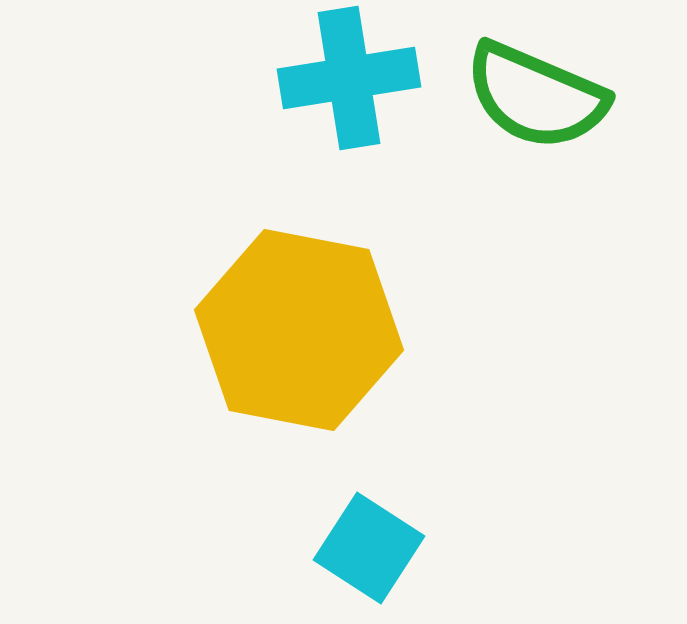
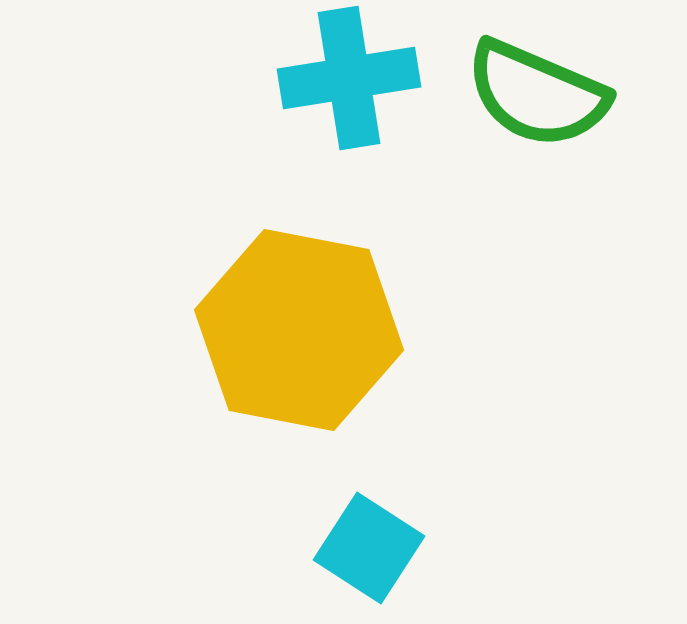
green semicircle: moved 1 px right, 2 px up
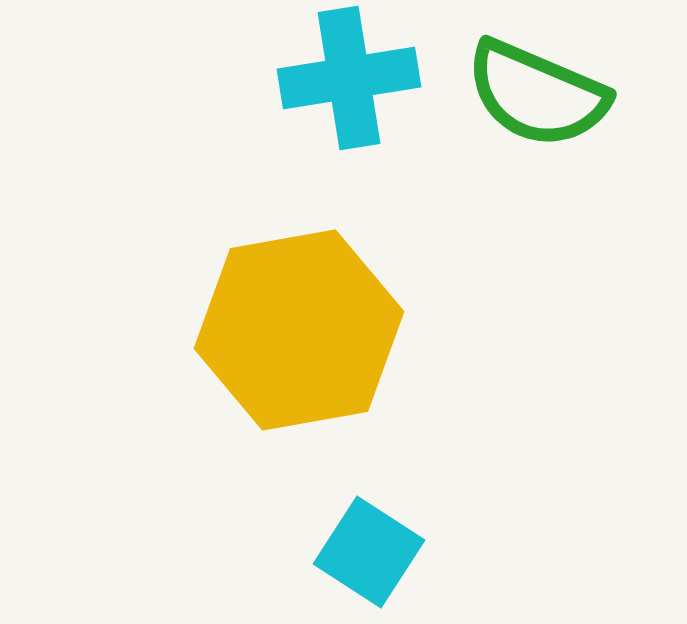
yellow hexagon: rotated 21 degrees counterclockwise
cyan square: moved 4 px down
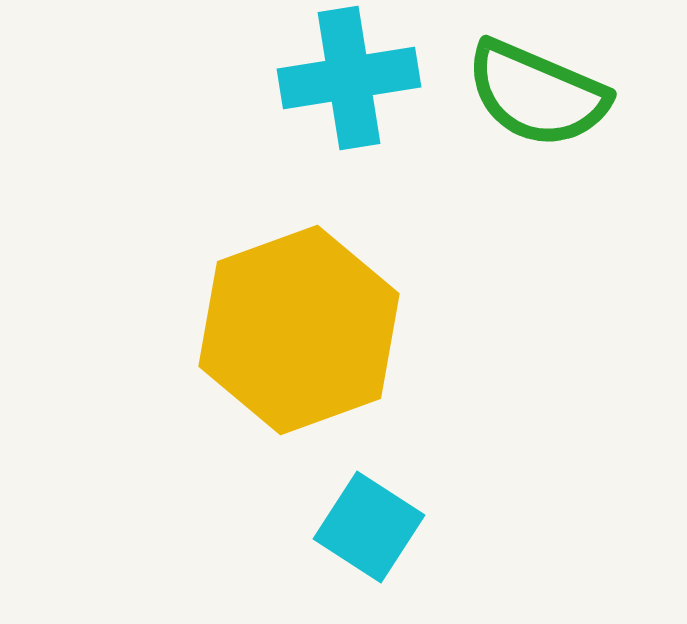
yellow hexagon: rotated 10 degrees counterclockwise
cyan square: moved 25 px up
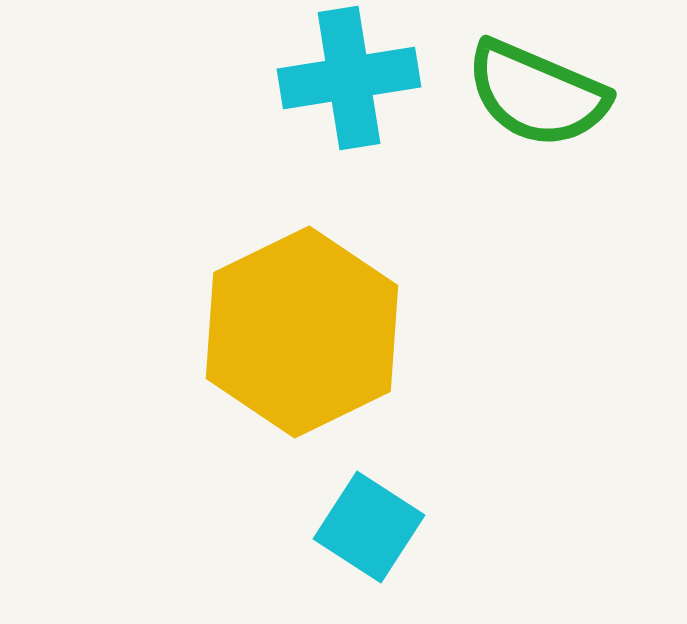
yellow hexagon: moved 3 px right, 2 px down; rotated 6 degrees counterclockwise
